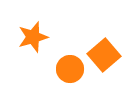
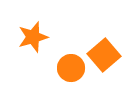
orange circle: moved 1 px right, 1 px up
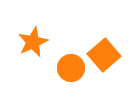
orange star: moved 5 px down; rotated 8 degrees counterclockwise
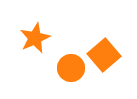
orange star: moved 2 px right, 4 px up
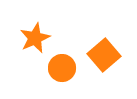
orange circle: moved 9 px left
